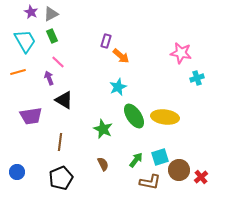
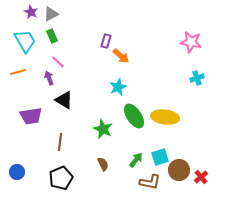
pink star: moved 10 px right, 11 px up
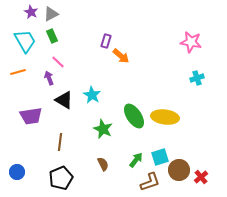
cyan star: moved 26 px left, 8 px down; rotated 18 degrees counterclockwise
brown L-shape: rotated 30 degrees counterclockwise
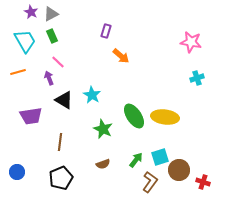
purple rectangle: moved 10 px up
brown semicircle: rotated 96 degrees clockwise
red cross: moved 2 px right, 5 px down; rotated 32 degrees counterclockwise
brown L-shape: rotated 35 degrees counterclockwise
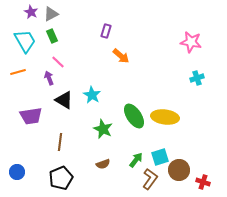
brown L-shape: moved 3 px up
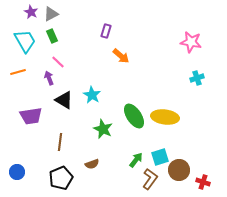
brown semicircle: moved 11 px left
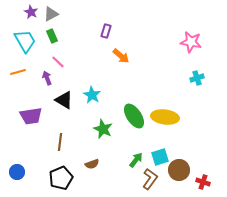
purple arrow: moved 2 px left
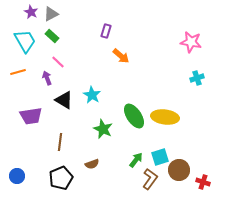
green rectangle: rotated 24 degrees counterclockwise
blue circle: moved 4 px down
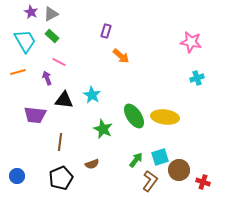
pink line: moved 1 px right; rotated 16 degrees counterclockwise
black triangle: rotated 24 degrees counterclockwise
purple trapezoid: moved 4 px right, 1 px up; rotated 15 degrees clockwise
brown L-shape: moved 2 px down
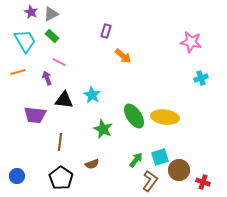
orange arrow: moved 2 px right
cyan cross: moved 4 px right
black pentagon: rotated 15 degrees counterclockwise
